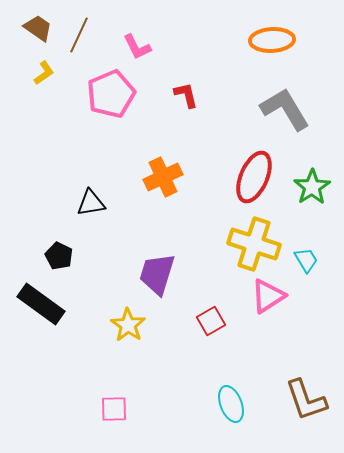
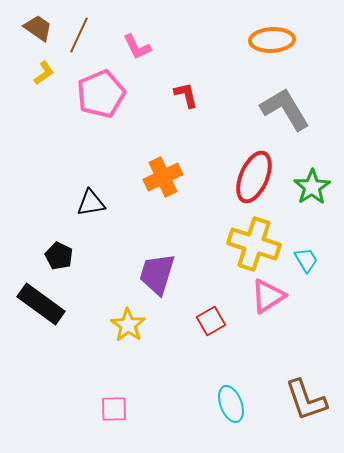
pink pentagon: moved 10 px left
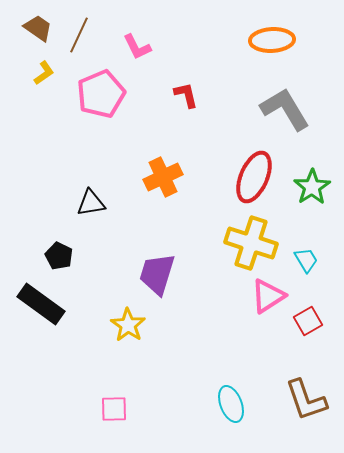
yellow cross: moved 3 px left, 1 px up
red square: moved 97 px right
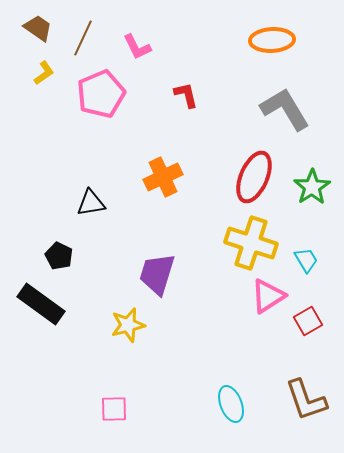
brown line: moved 4 px right, 3 px down
yellow star: rotated 24 degrees clockwise
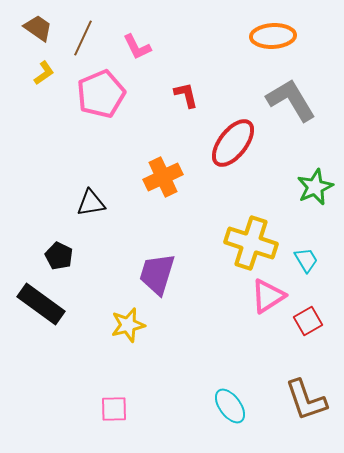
orange ellipse: moved 1 px right, 4 px up
gray L-shape: moved 6 px right, 9 px up
red ellipse: moved 21 px left, 34 px up; rotated 15 degrees clockwise
green star: moved 3 px right; rotated 9 degrees clockwise
cyan ellipse: moved 1 px left, 2 px down; rotated 15 degrees counterclockwise
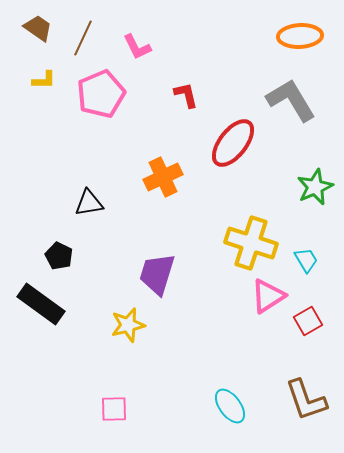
orange ellipse: moved 27 px right
yellow L-shape: moved 7 px down; rotated 35 degrees clockwise
black triangle: moved 2 px left
